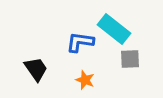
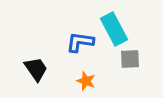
cyan rectangle: rotated 24 degrees clockwise
orange star: moved 1 px right, 1 px down
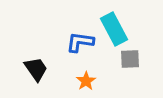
orange star: rotated 18 degrees clockwise
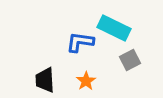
cyan rectangle: moved 1 px up; rotated 36 degrees counterclockwise
gray square: moved 1 px down; rotated 25 degrees counterclockwise
black trapezoid: moved 9 px right, 11 px down; rotated 148 degrees counterclockwise
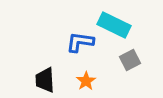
cyan rectangle: moved 3 px up
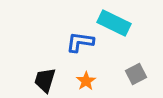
cyan rectangle: moved 2 px up
gray square: moved 6 px right, 14 px down
black trapezoid: rotated 20 degrees clockwise
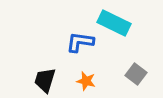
gray square: rotated 25 degrees counterclockwise
orange star: rotated 24 degrees counterclockwise
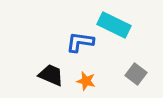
cyan rectangle: moved 2 px down
black trapezoid: moved 6 px right, 5 px up; rotated 96 degrees clockwise
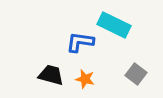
black trapezoid: rotated 8 degrees counterclockwise
orange star: moved 1 px left, 2 px up
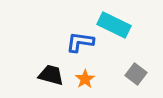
orange star: rotated 24 degrees clockwise
